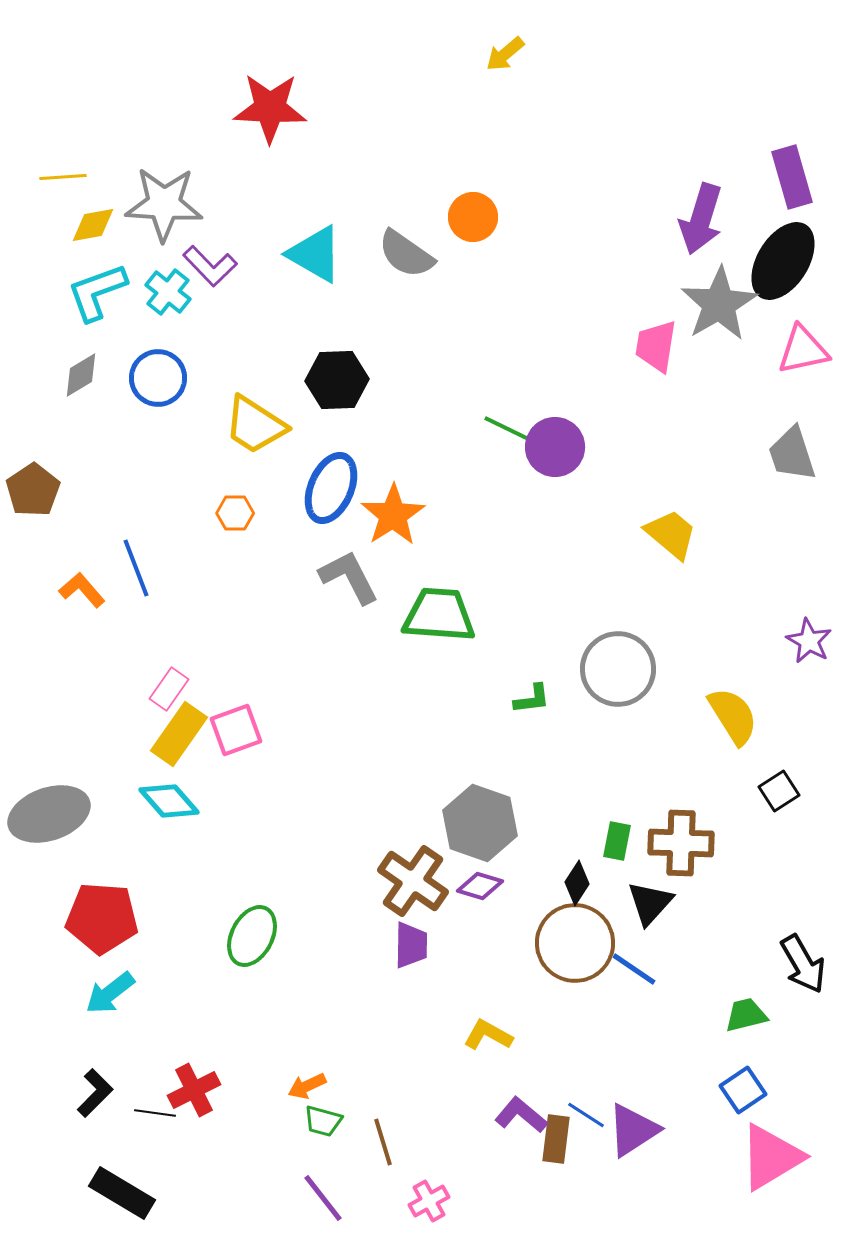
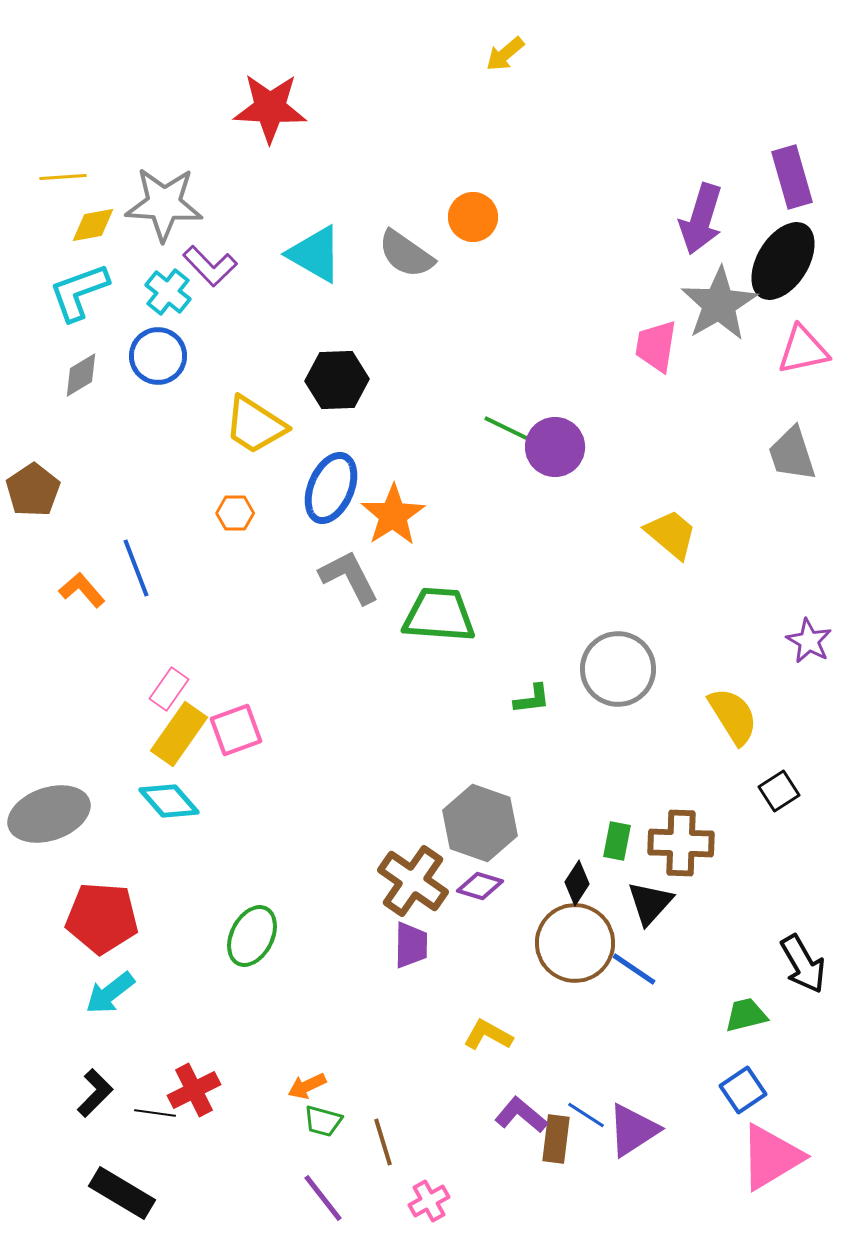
cyan L-shape at (97, 292): moved 18 px left
blue circle at (158, 378): moved 22 px up
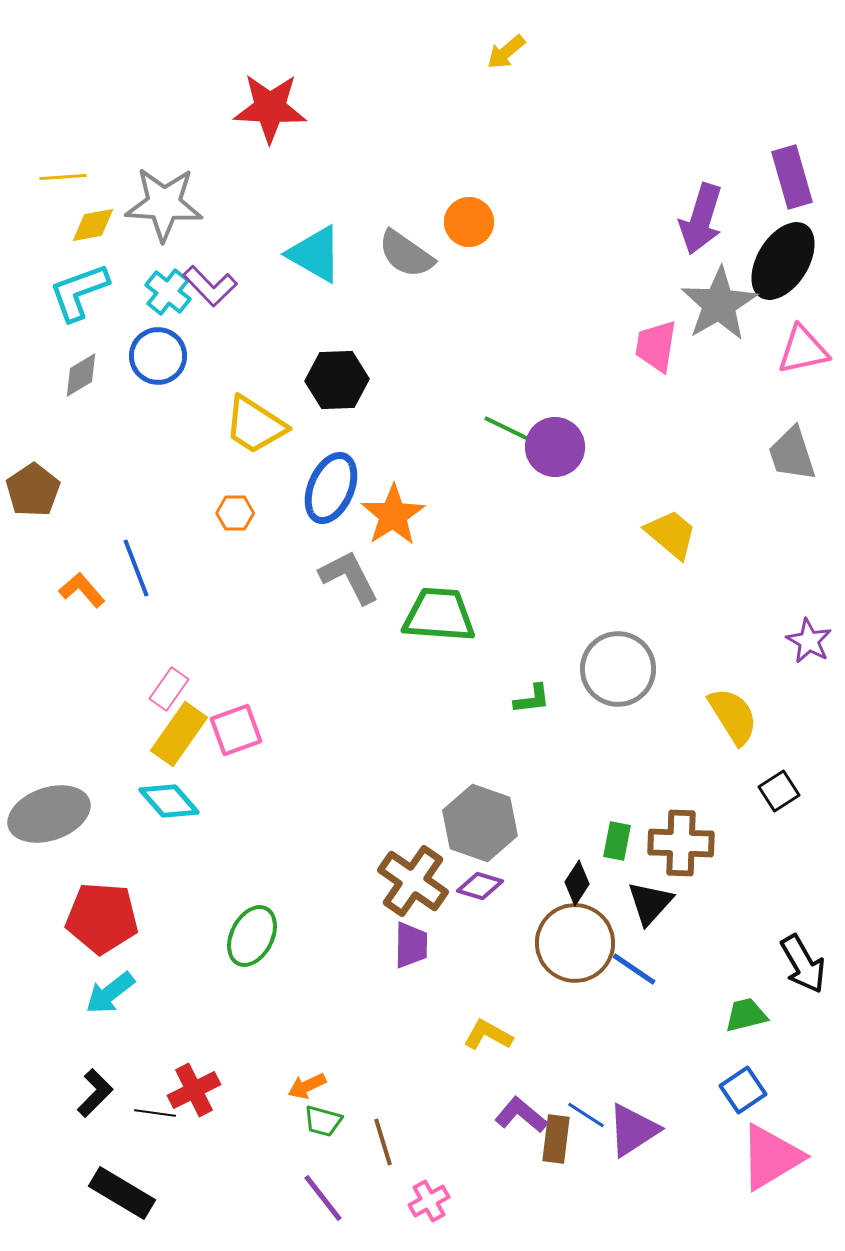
yellow arrow at (505, 54): moved 1 px right, 2 px up
orange circle at (473, 217): moved 4 px left, 5 px down
purple L-shape at (210, 266): moved 20 px down
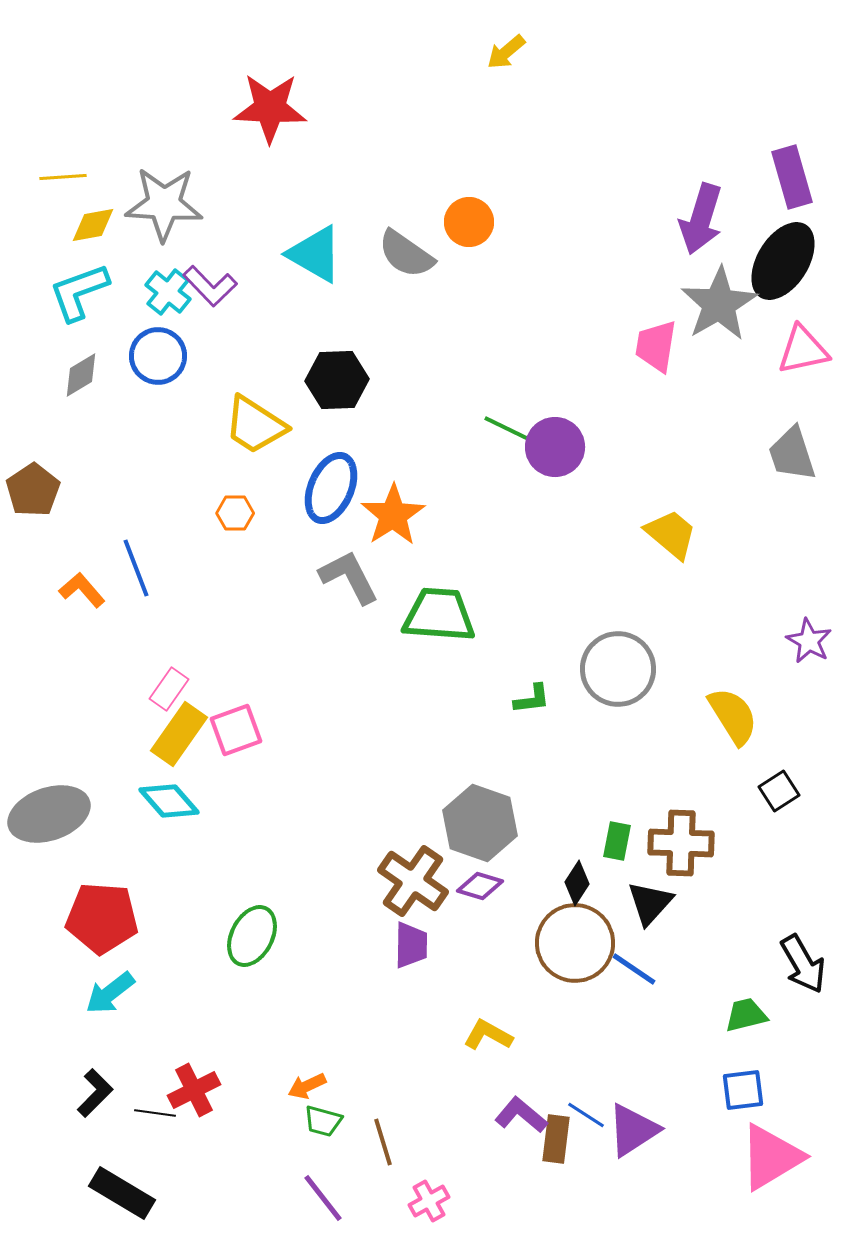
blue square at (743, 1090): rotated 27 degrees clockwise
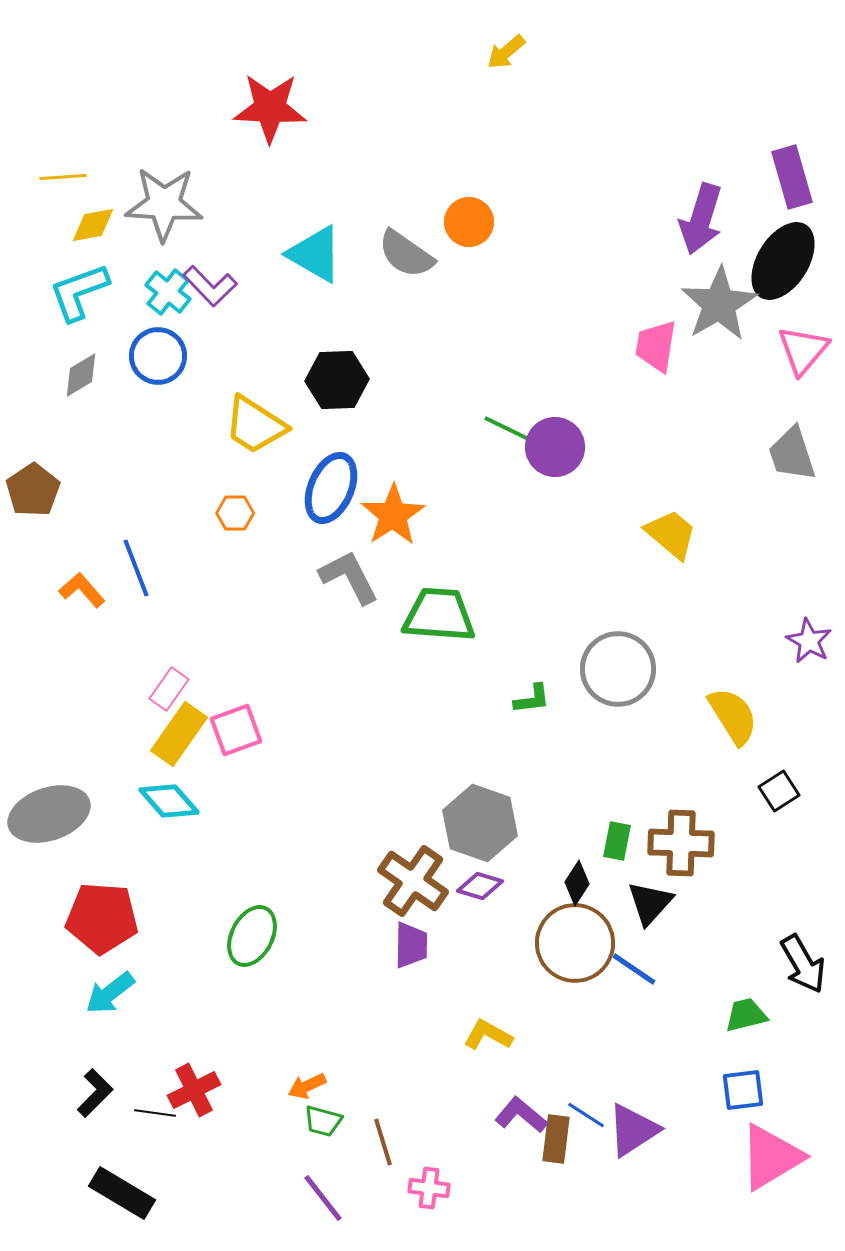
pink triangle at (803, 350): rotated 38 degrees counterclockwise
pink cross at (429, 1201): moved 13 px up; rotated 36 degrees clockwise
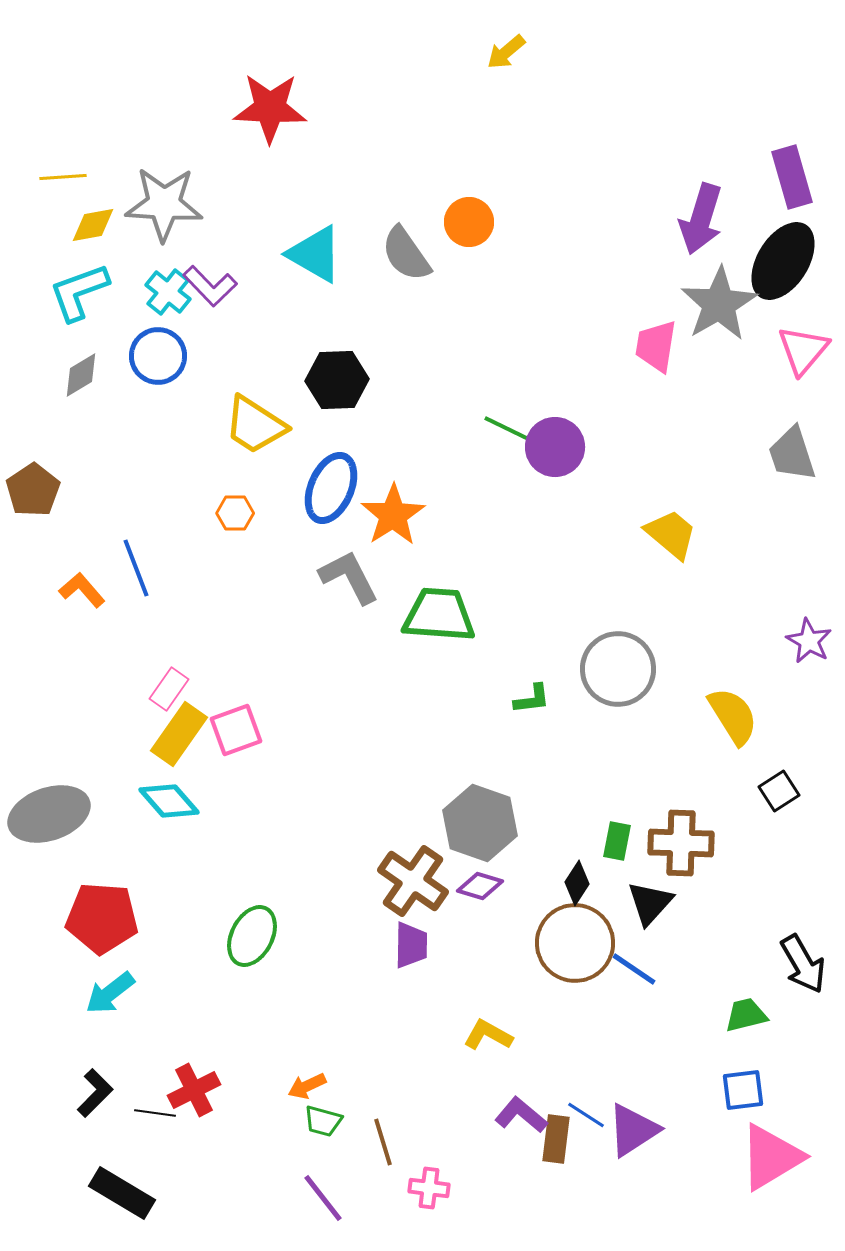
gray semicircle at (406, 254): rotated 20 degrees clockwise
